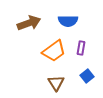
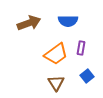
orange trapezoid: moved 2 px right, 3 px down
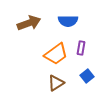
brown triangle: rotated 30 degrees clockwise
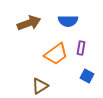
blue square: rotated 24 degrees counterclockwise
brown triangle: moved 16 px left, 3 px down
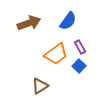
blue semicircle: rotated 54 degrees counterclockwise
purple rectangle: moved 1 px left, 1 px up; rotated 40 degrees counterclockwise
blue square: moved 8 px left, 10 px up; rotated 16 degrees clockwise
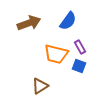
orange trapezoid: rotated 50 degrees clockwise
blue square: rotated 24 degrees counterclockwise
